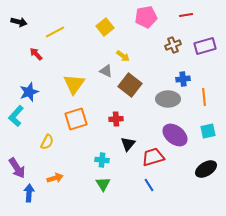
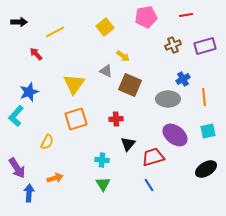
black arrow: rotated 14 degrees counterclockwise
blue cross: rotated 24 degrees counterclockwise
brown square: rotated 15 degrees counterclockwise
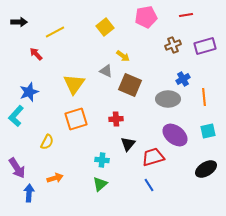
green triangle: moved 3 px left; rotated 21 degrees clockwise
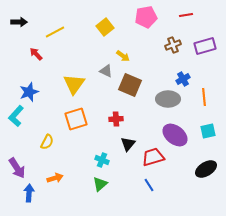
cyan cross: rotated 16 degrees clockwise
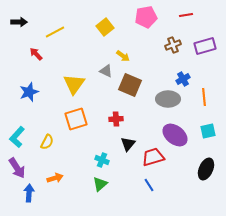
cyan L-shape: moved 1 px right, 21 px down
black ellipse: rotated 35 degrees counterclockwise
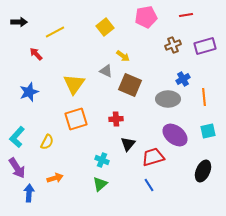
black ellipse: moved 3 px left, 2 px down
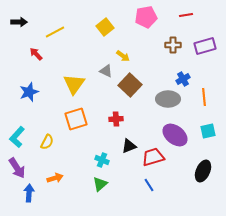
brown cross: rotated 21 degrees clockwise
brown square: rotated 20 degrees clockwise
black triangle: moved 1 px right, 2 px down; rotated 28 degrees clockwise
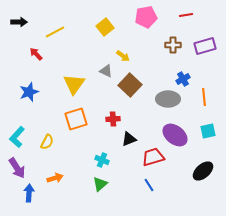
red cross: moved 3 px left
black triangle: moved 7 px up
black ellipse: rotated 25 degrees clockwise
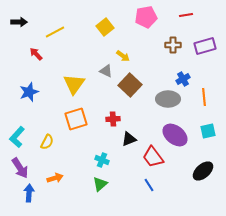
red trapezoid: rotated 110 degrees counterclockwise
purple arrow: moved 3 px right
